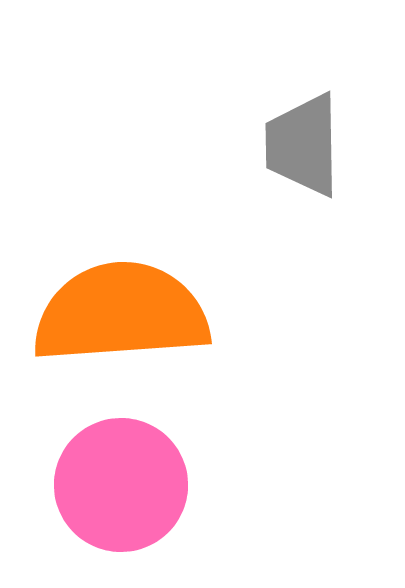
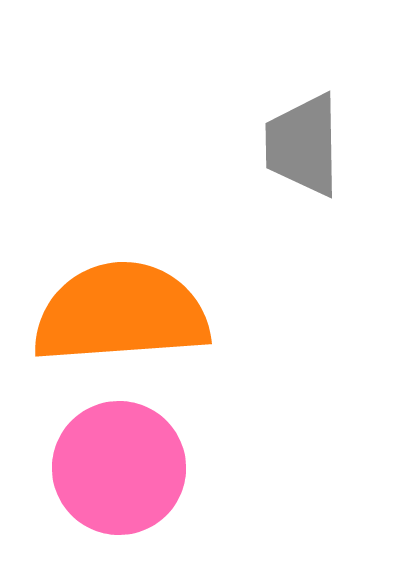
pink circle: moved 2 px left, 17 px up
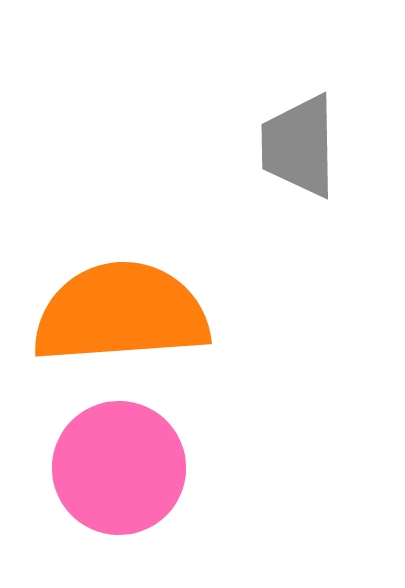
gray trapezoid: moved 4 px left, 1 px down
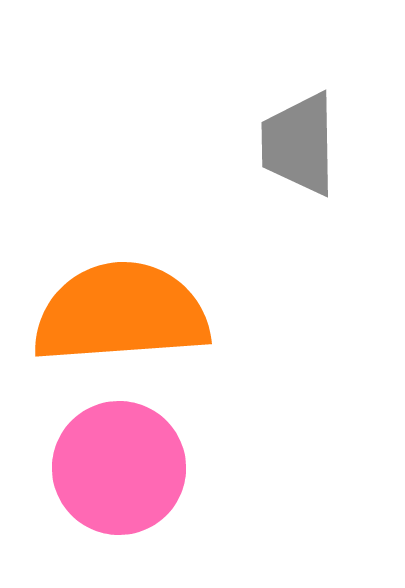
gray trapezoid: moved 2 px up
